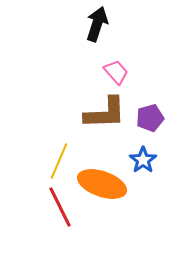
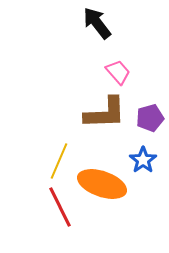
black arrow: moved 1 px up; rotated 56 degrees counterclockwise
pink trapezoid: moved 2 px right
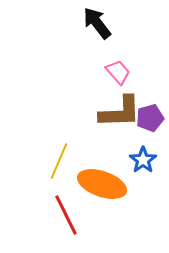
brown L-shape: moved 15 px right, 1 px up
red line: moved 6 px right, 8 px down
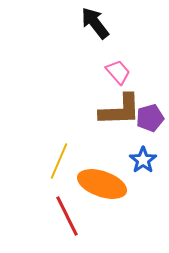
black arrow: moved 2 px left
brown L-shape: moved 2 px up
red line: moved 1 px right, 1 px down
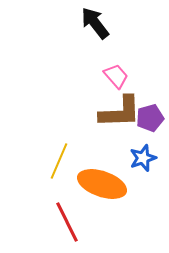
pink trapezoid: moved 2 px left, 4 px down
brown L-shape: moved 2 px down
blue star: moved 2 px up; rotated 16 degrees clockwise
red line: moved 6 px down
